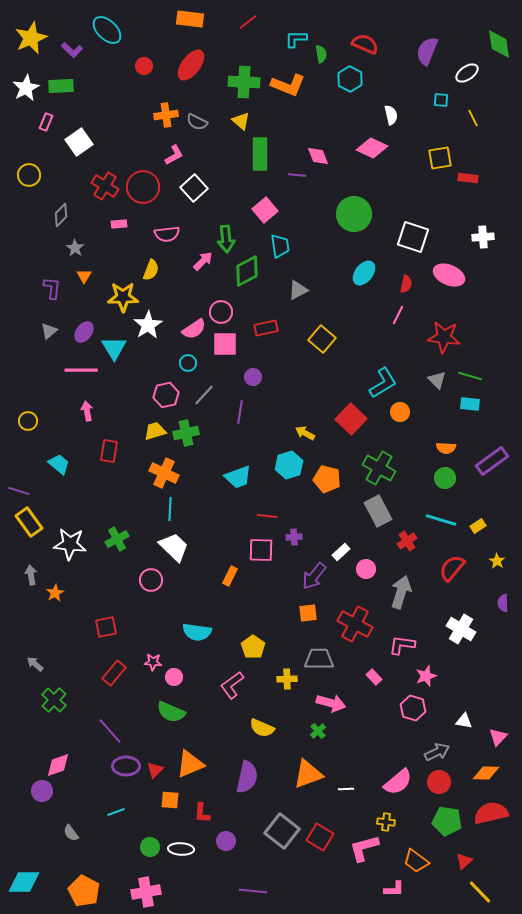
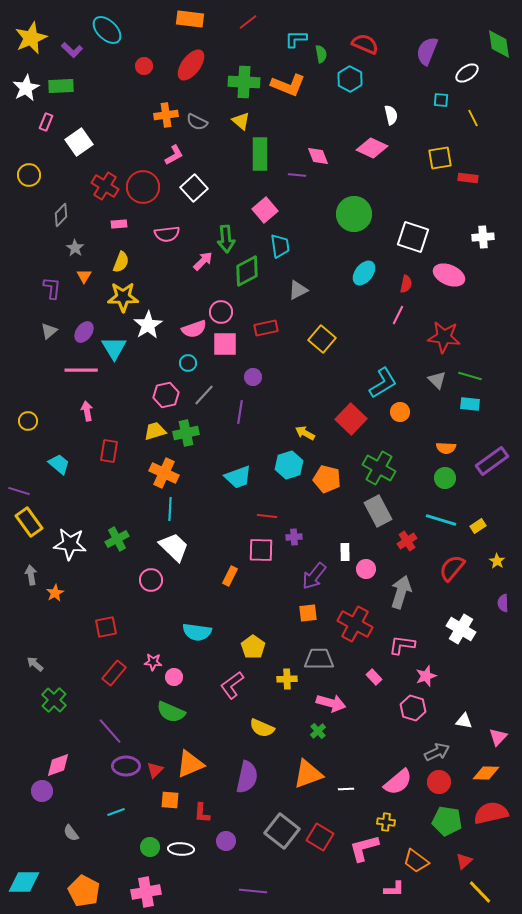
yellow semicircle at (151, 270): moved 30 px left, 8 px up
pink semicircle at (194, 329): rotated 15 degrees clockwise
white rectangle at (341, 552): moved 4 px right; rotated 48 degrees counterclockwise
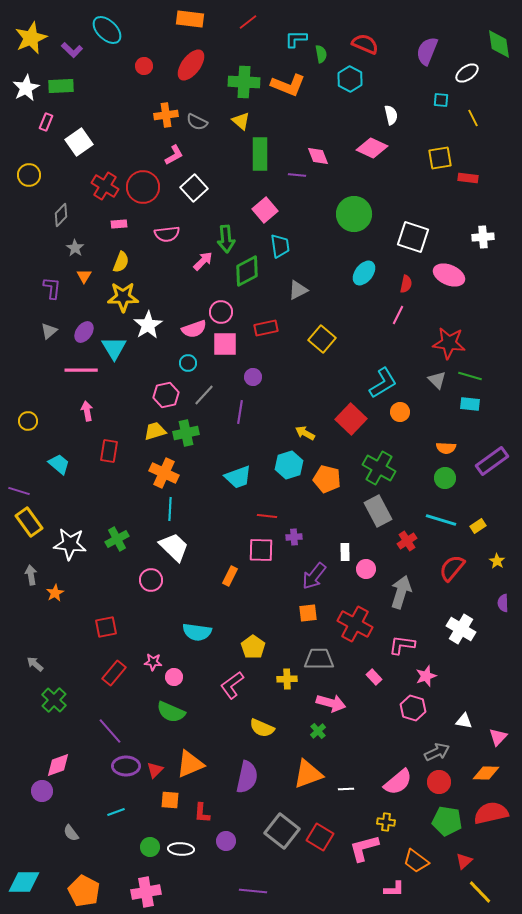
red star at (444, 337): moved 5 px right, 6 px down
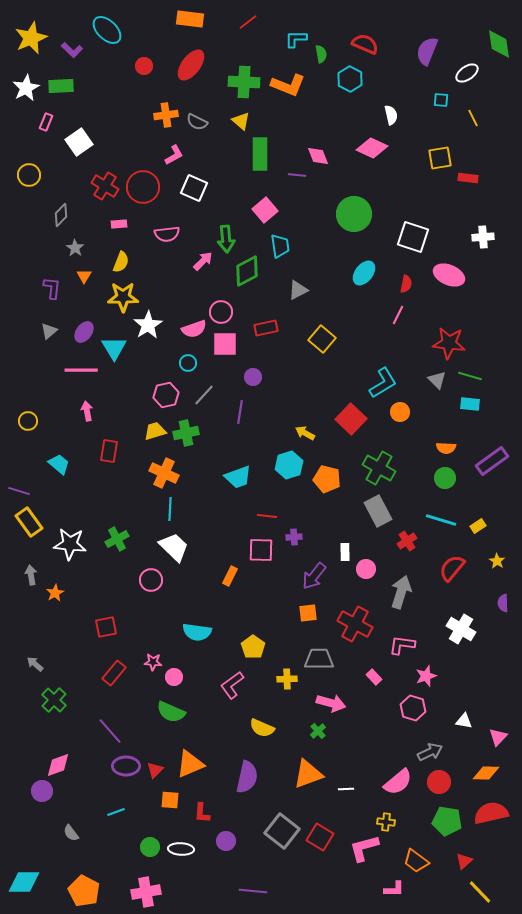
white square at (194, 188): rotated 24 degrees counterclockwise
gray arrow at (437, 752): moved 7 px left
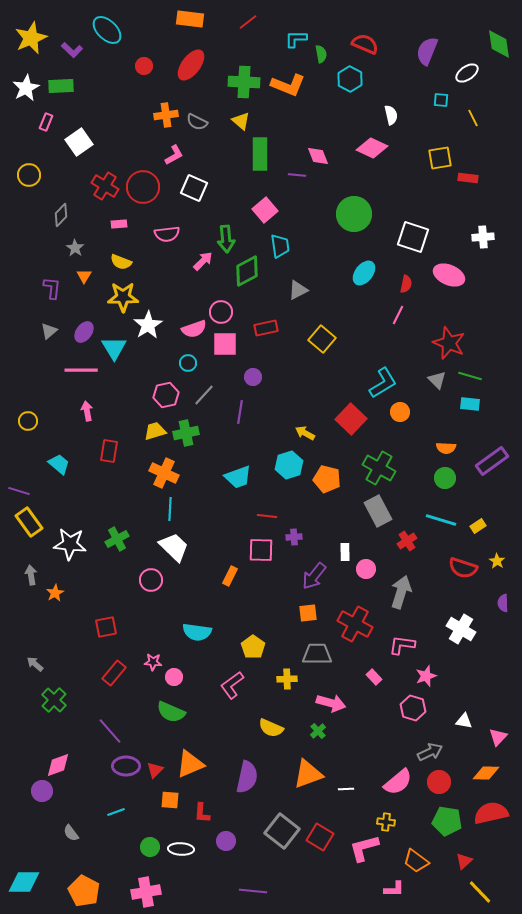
yellow semicircle at (121, 262): rotated 90 degrees clockwise
red star at (449, 343): rotated 16 degrees clockwise
red semicircle at (452, 568): moved 11 px right; rotated 112 degrees counterclockwise
gray trapezoid at (319, 659): moved 2 px left, 5 px up
yellow semicircle at (262, 728): moved 9 px right
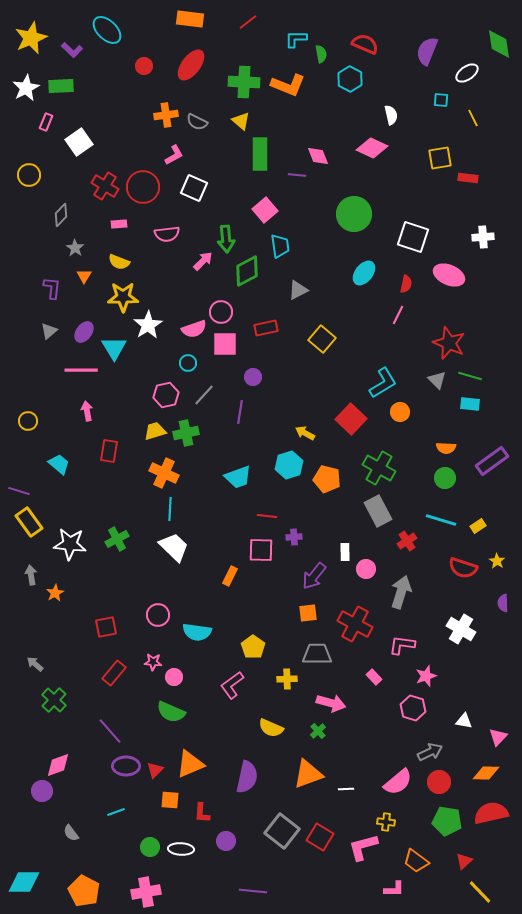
yellow semicircle at (121, 262): moved 2 px left
pink circle at (151, 580): moved 7 px right, 35 px down
pink L-shape at (364, 848): moved 1 px left, 1 px up
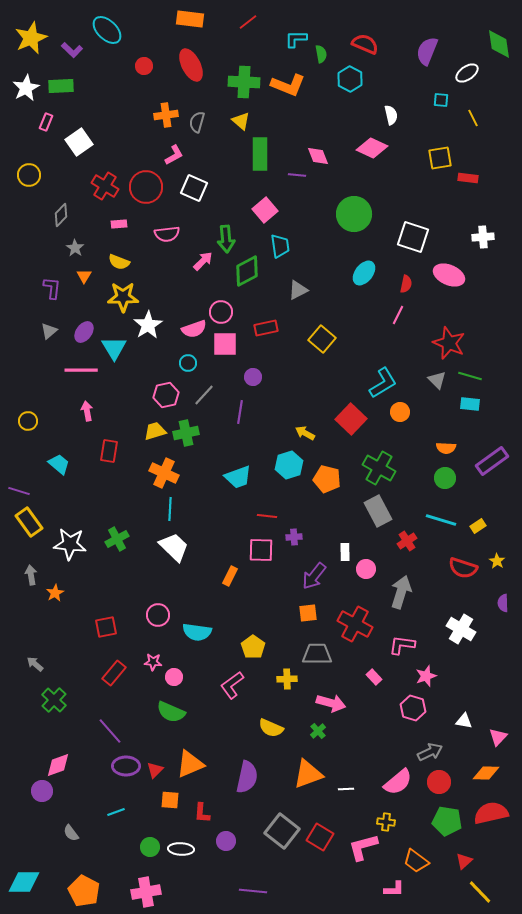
red ellipse at (191, 65): rotated 64 degrees counterclockwise
gray semicircle at (197, 122): rotated 80 degrees clockwise
red circle at (143, 187): moved 3 px right
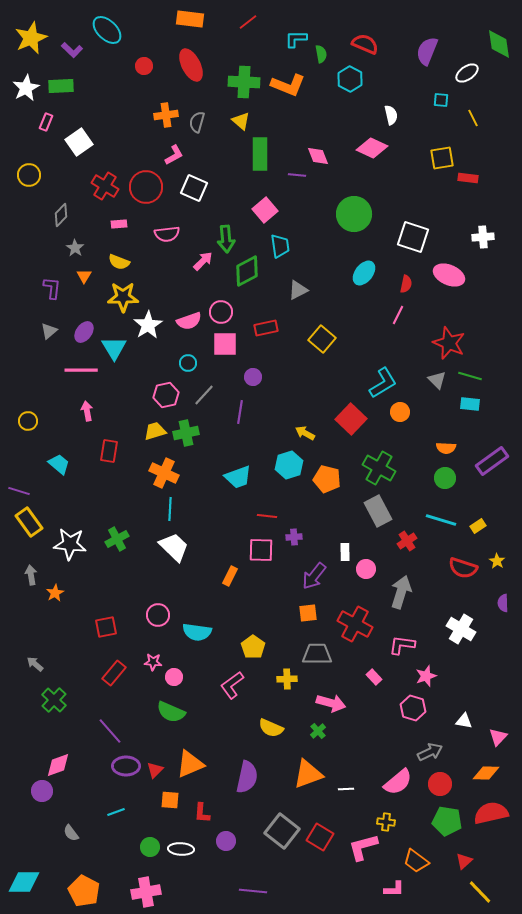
yellow square at (440, 158): moved 2 px right
pink semicircle at (194, 329): moved 5 px left, 8 px up
red circle at (439, 782): moved 1 px right, 2 px down
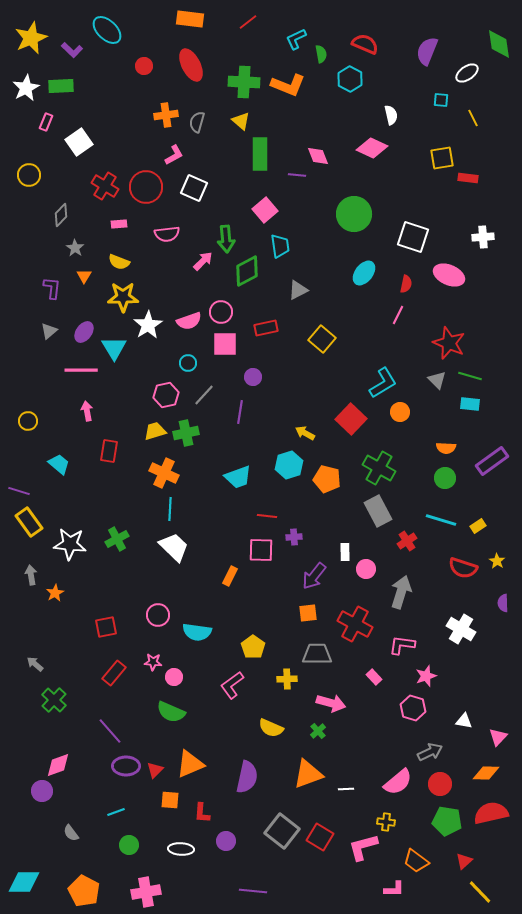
cyan L-shape at (296, 39): rotated 25 degrees counterclockwise
green circle at (150, 847): moved 21 px left, 2 px up
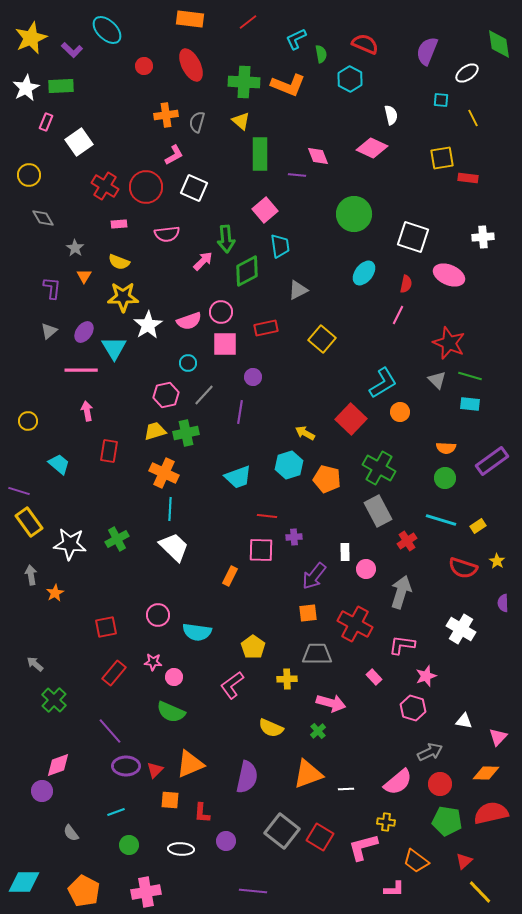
gray diamond at (61, 215): moved 18 px left, 3 px down; rotated 75 degrees counterclockwise
